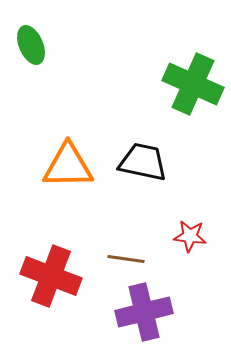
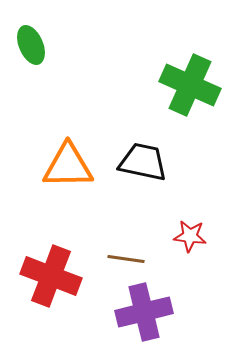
green cross: moved 3 px left, 1 px down
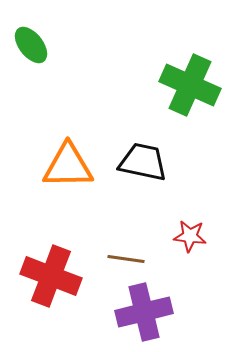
green ellipse: rotated 15 degrees counterclockwise
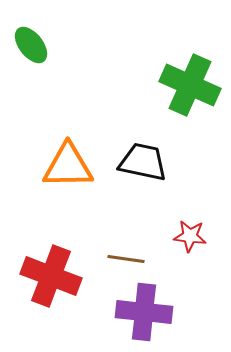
purple cross: rotated 20 degrees clockwise
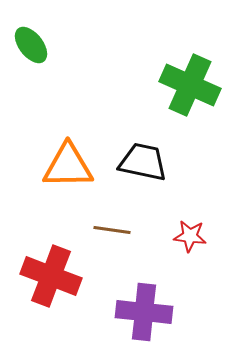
brown line: moved 14 px left, 29 px up
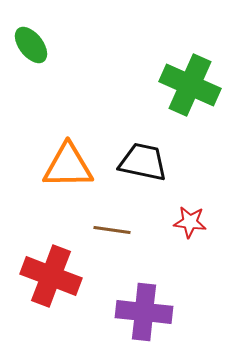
red star: moved 14 px up
